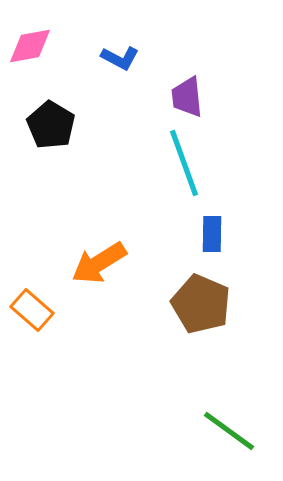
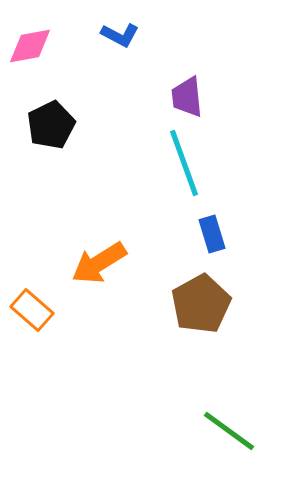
blue L-shape: moved 23 px up
black pentagon: rotated 15 degrees clockwise
blue rectangle: rotated 18 degrees counterclockwise
brown pentagon: rotated 20 degrees clockwise
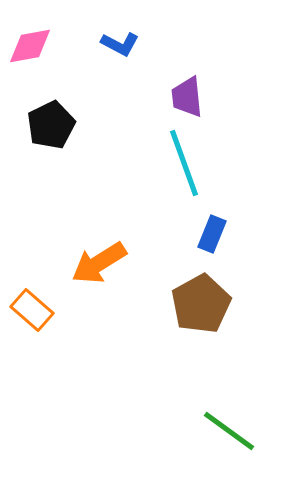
blue L-shape: moved 9 px down
blue rectangle: rotated 39 degrees clockwise
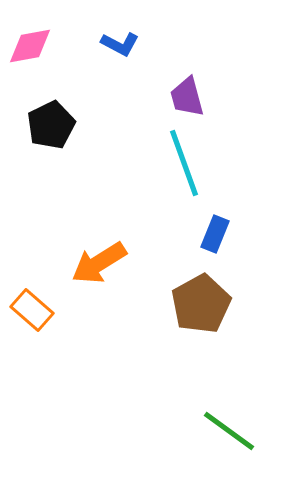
purple trapezoid: rotated 9 degrees counterclockwise
blue rectangle: moved 3 px right
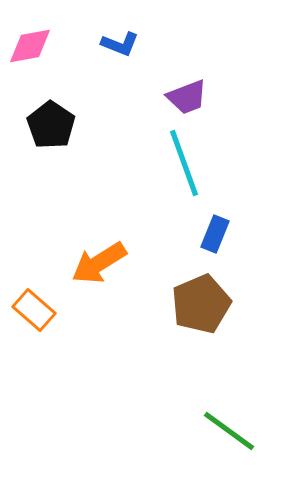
blue L-shape: rotated 6 degrees counterclockwise
purple trapezoid: rotated 96 degrees counterclockwise
black pentagon: rotated 12 degrees counterclockwise
brown pentagon: rotated 6 degrees clockwise
orange rectangle: moved 2 px right
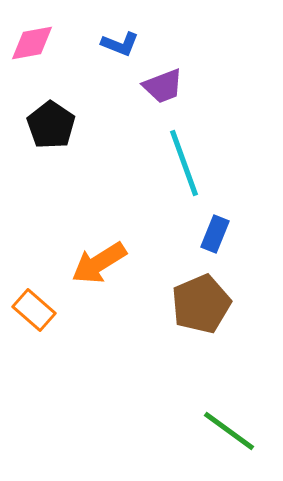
pink diamond: moved 2 px right, 3 px up
purple trapezoid: moved 24 px left, 11 px up
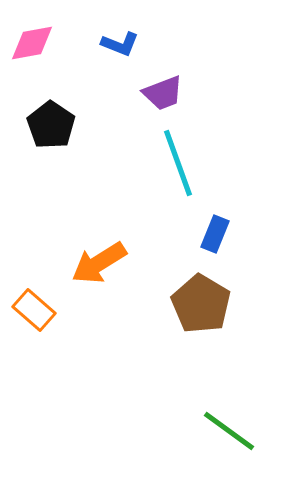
purple trapezoid: moved 7 px down
cyan line: moved 6 px left
brown pentagon: rotated 18 degrees counterclockwise
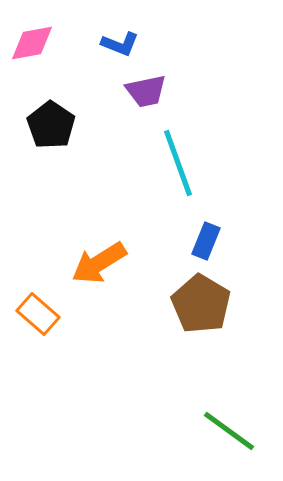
purple trapezoid: moved 17 px left, 2 px up; rotated 9 degrees clockwise
blue rectangle: moved 9 px left, 7 px down
orange rectangle: moved 4 px right, 4 px down
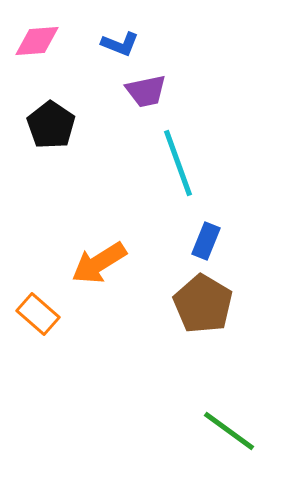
pink diamond: moved 5 px right, 2 px up; rotated 6 degrees clockwise
brown pentagon: moved 2 px right
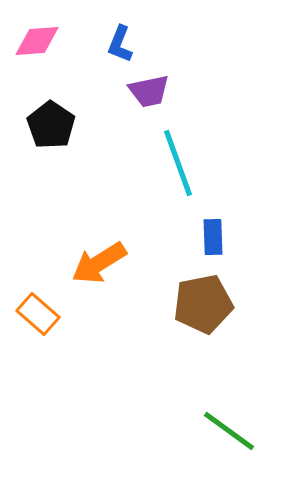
blue L-shape: rotated 90 degrees clockwise
purple trapezoid: moved 3 px right
blue rectangle: moved 7 px right, 4 px up; rotated 24 degrees counterclockwise
brown pentagon: rotated 30 degrees clockwise
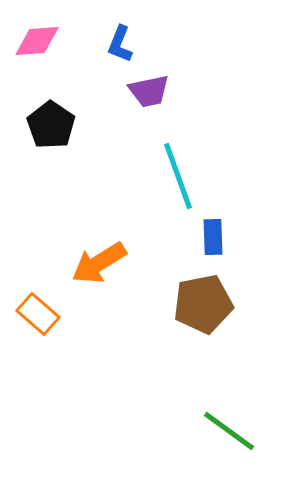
cyan line: moved 13 px down
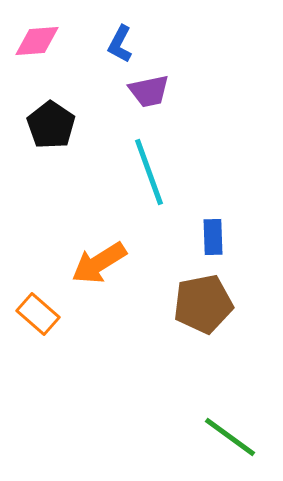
blue L-shape: rotated 6 degrees clockwise
cyan line: moved 29 px left, 4 px up
green line: moved 1 px right, 6 px down
